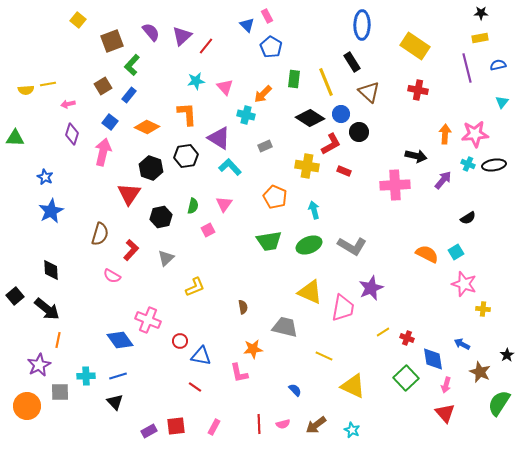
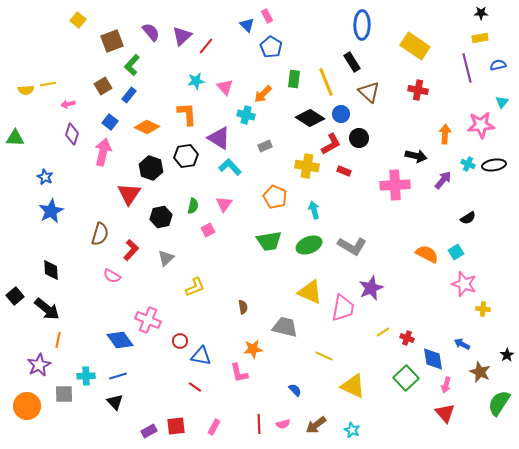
black circle at (359, 132): moved 6 px down
pink star at (475, 134): moved 6 px right, 9 px up
gray square at (60, 392): moved 4 px right, 2 px down
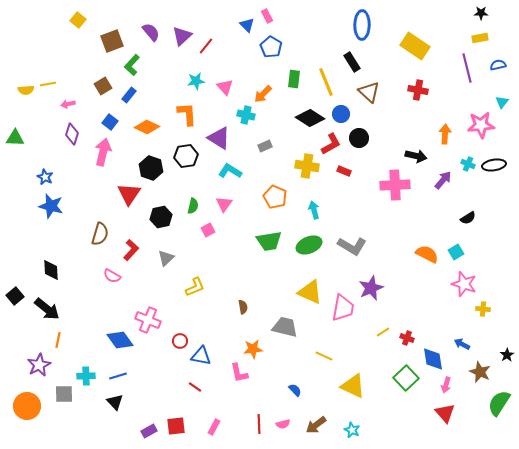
cyan L-shape at (230, 167): moved 4 px down; rotated 15 degrees counterclockwise
blue star at (51, 211): moved 5 px up; rotated 30 degrees counterclockwise
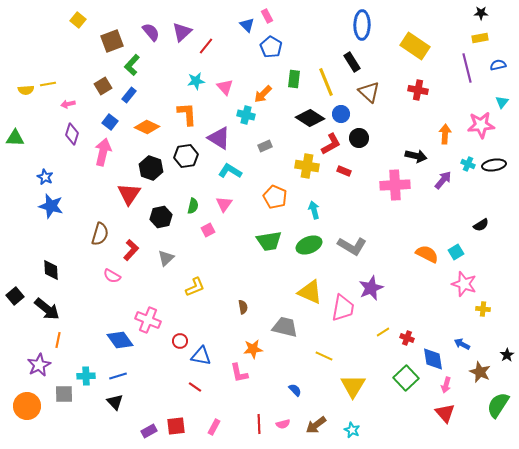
purple triangle at (182, 36): moved 4 px up
black semicircle at (468, 218): moved 13 px right, 7 px down
yellow triangle at (353, 386): rotated 36 degrees clockwise
green semicircle at (499, 403): moved 1 px left, 2 px down
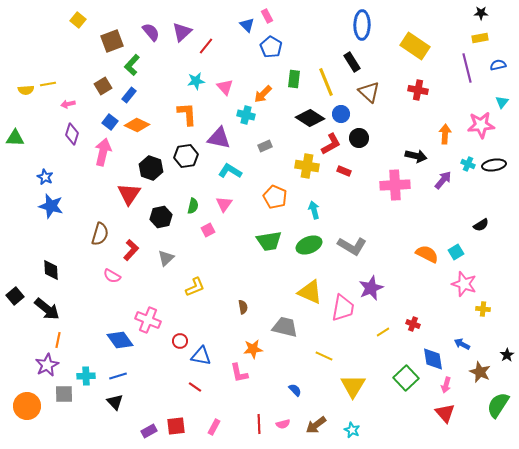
orange diamond at (147, 127): moved 10 px left, 2 px up
purple triangle at (219, 138): rotated 20 degrees counterclockwise
red cross at (407, 338): moved 6 px right, 14 px up
purple star at (39, 365): moved 8 px right
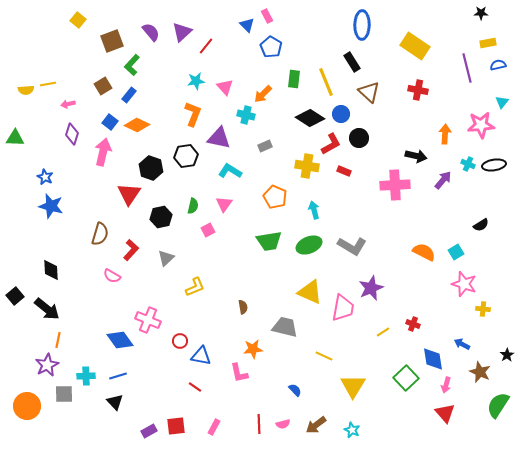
yellow rectangle at (480, 38): moved 8 px right, 5 px down
orange L-shape at (187, 114): moved 6 px right; rotated 25 degrees clockwise
orange semicircle at (427, 254): moved 3 px left, 2 px up
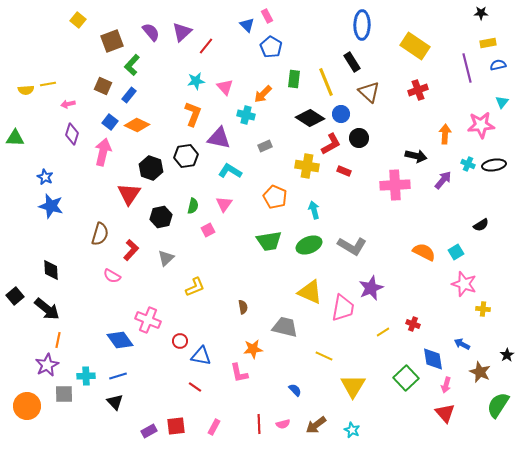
brown square at (103, 86): rotated 36 degrees counterclockwise
red cross at (418, 90): rotated 30 degrees counterclockwise
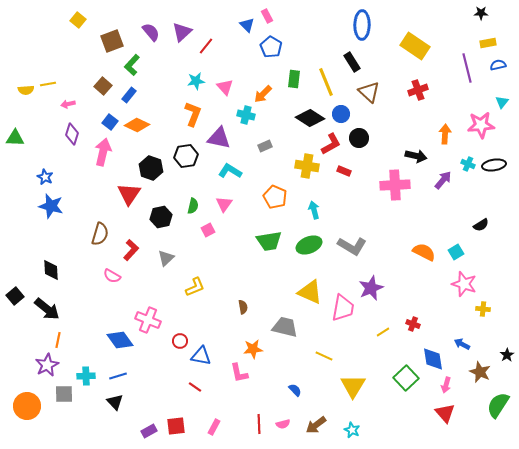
brown square at (103, 86): rotated 18 degrees clockwise
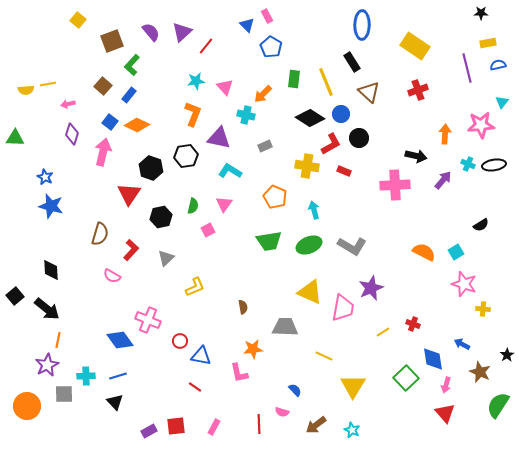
gray trapezoid at (285, 327): rotated 12 degrees counterclockwise
pink semicircle at (283, 424): moved 1 px left, 12 px up; rotated 32 degrees clockwise
